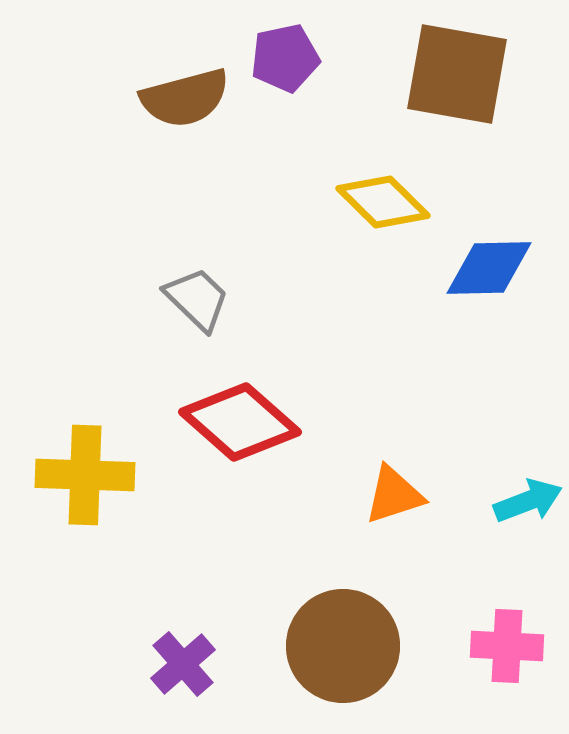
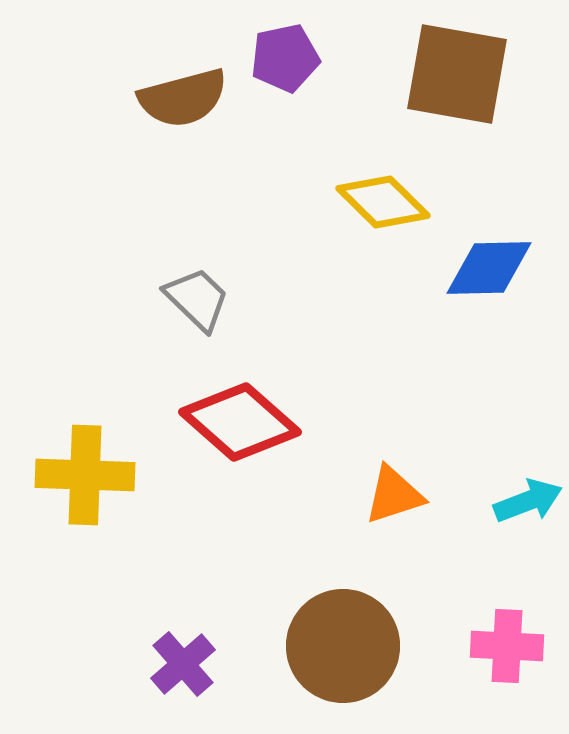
brown semicircle: moved 2 px left
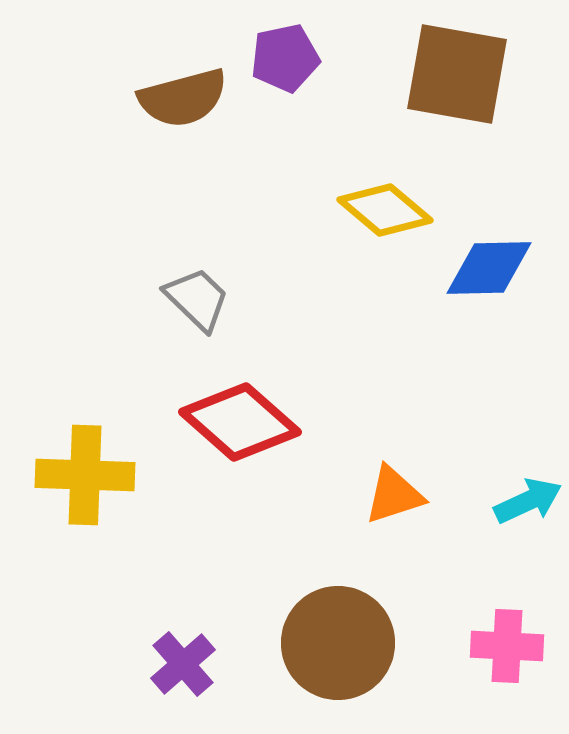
yellow diamond: moved 2 px right, 8 px down; rotated 4 degrees counterclockwise
cyan arrow: rotated 4 degrees counterclockwise
brown circle: moved 5 px left, 3 px up
